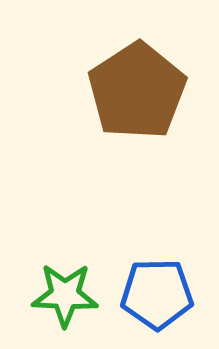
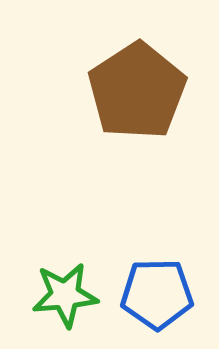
green star: rotated 8 degrees counterclockwise
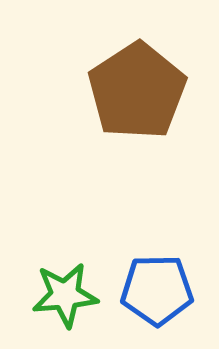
blue pentagon: moved 4 px up
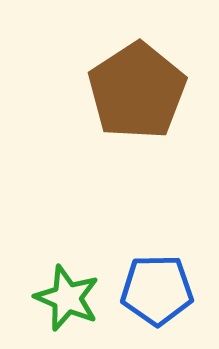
green star: moved 2 px right, 3 px down; rotated 28 degrees clockwise
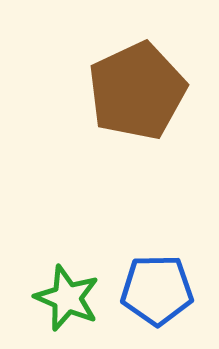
brown pentagon: rotated 8 degrees clockwise
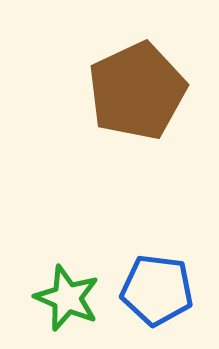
blue pentagon: rotated 8 degrees clockwise
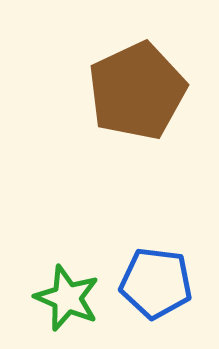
blue pentagon: moved 1 px left, 7 px up
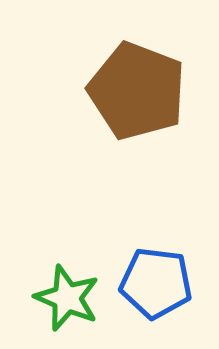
brown pentagon: rotated 26 degrees counterclockwise
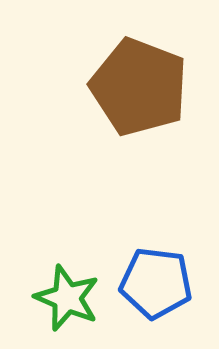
brown pentagon: moved 2 px right, 4 px up
